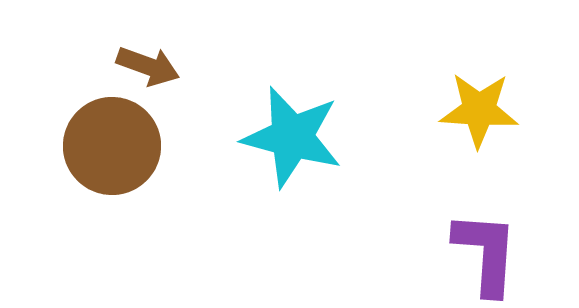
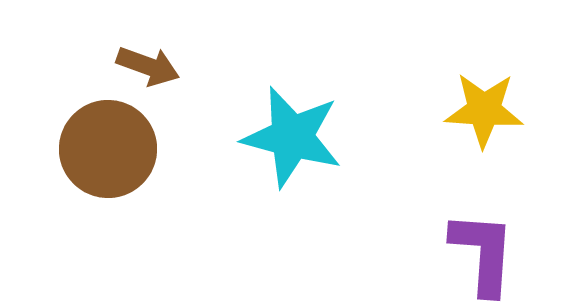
yellow star: moved 5 px right
brown circle: moved 4 px left, 3 px down
purple L-shape: moved 3 px left
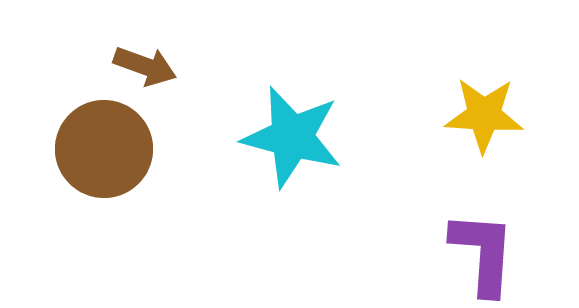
brown arrow: moved 3 px left
yellow star: moved 5 px down
brown circle: moved 4 px left
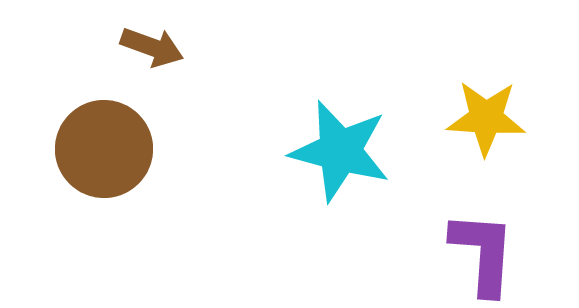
brown arrow: moved 7 px right, 19 px up
yellow star: moved 2 px right, 3 px down
cyan star: moved 48 px right, 14 px down
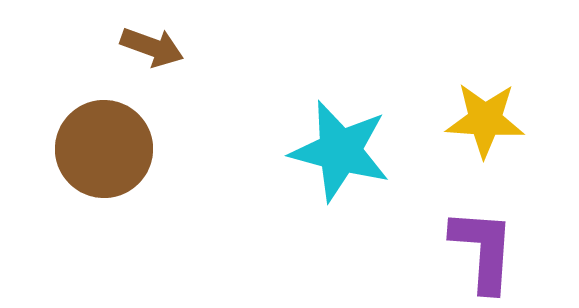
yellow star: moved 1 px left, 2 px down
purple L-shape: moved 3 px up
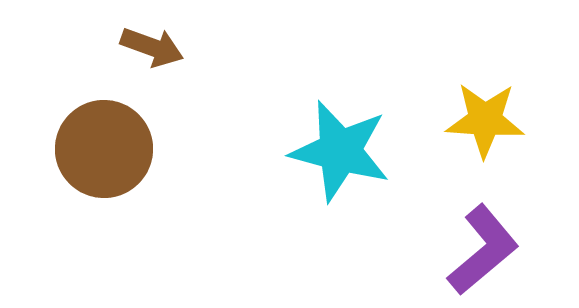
purple L-shape: rotated 46 degrees clockwise
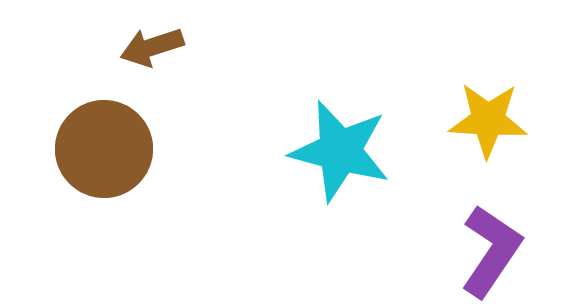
brown arrow: rotated 142 degrees clockwise
yellow star: moved 3 px right
purple L-shape: moved 8 px right, 1 px down; rotated 16 degrees counterclockwise
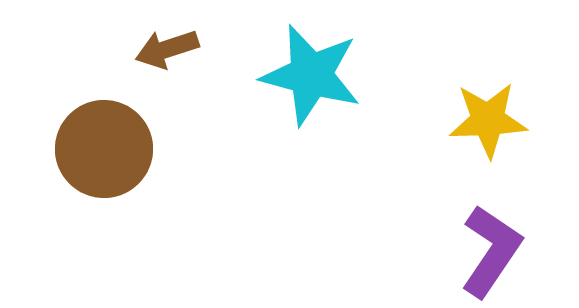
brown arrow: moved 15 px right, 2 px down
yellow star: rotated 6 degrees counterclockwise
cyan star: moved 29 px left, 76 px up
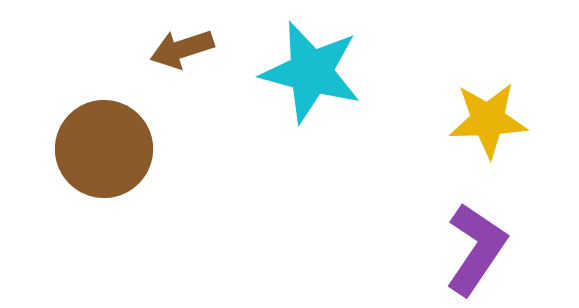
brown arrow: moved 15 px right
cyan star: moved 3 px up
purple L-shape: moved 15 px left, 2 px up
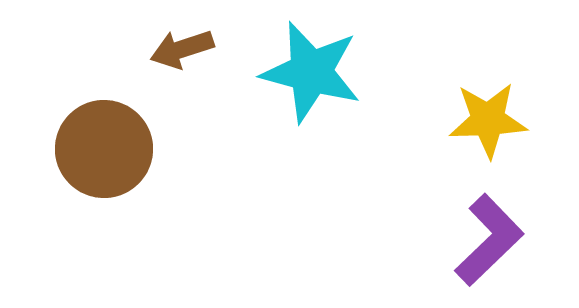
purple L-shape: moved 13 px right, 9 px up; rotated 12 degrees clockwise
